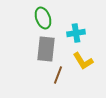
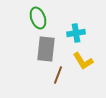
green ellipse: moved 5 px left
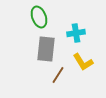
green ellipse: moved 1 px right, 1 px up
yellow L-shape: moved 1 px down
brown line: rotated 12 degrees clockwise
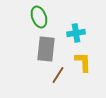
yellow L-shape: rotated 150 degrees counterclockwise
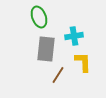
cyan cross: moved 2 px left, 3 px down
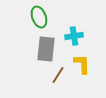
yellow L-shape: moved 1 px left, 2 px down
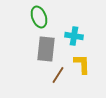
cyan cross: rotated 18 degrees clockwise
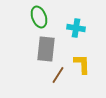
cyan cross: moved 2 px right, 8 px up
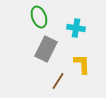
gray rectangle: rotated 20 degrees clockwise
brown line: moved 6 px down
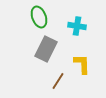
cyan cross: moved 1 px right, 2 px up
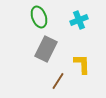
cyan cross: moved 2 px right, 6 px up; rotated 30 degrees counterclockwise
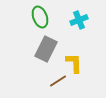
green ellipse: moved 1 px right
yellow L-shape: moved 8 px left, 1 px up
brown line: rotated 24 degrees clockwise
